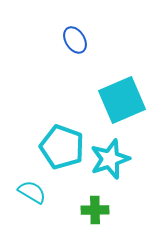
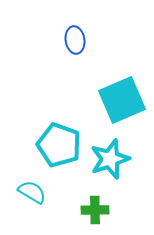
blue ellipse: rotated 24 degrees clockwise
cyan pentagon: moved 3 px left, 2 px up
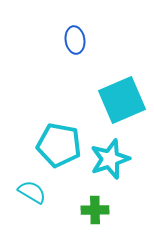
cyan pentagon: rotated 9 degrees counterclockwise
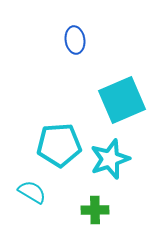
cyan pentagon: rotated 15 degrees counterclockwise
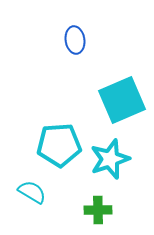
green cross: moved 3 px right
